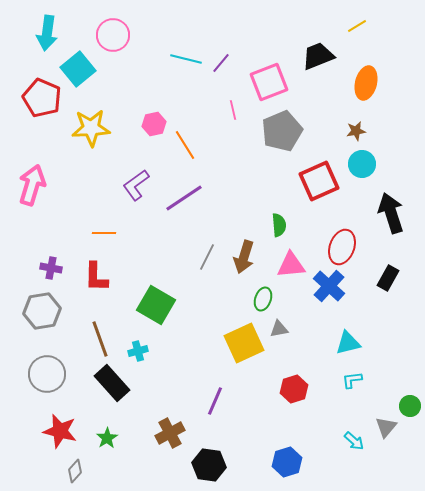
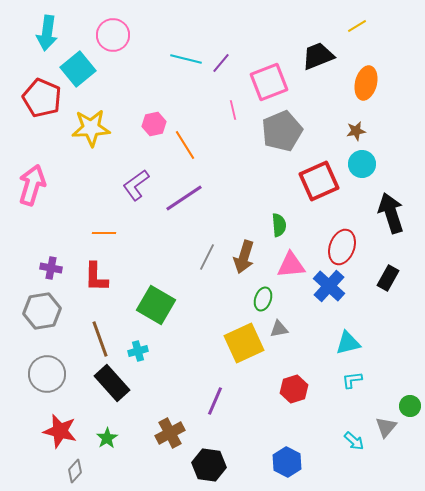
blue hexagon at (287, 462): rotated 16 degrees counterclockwise
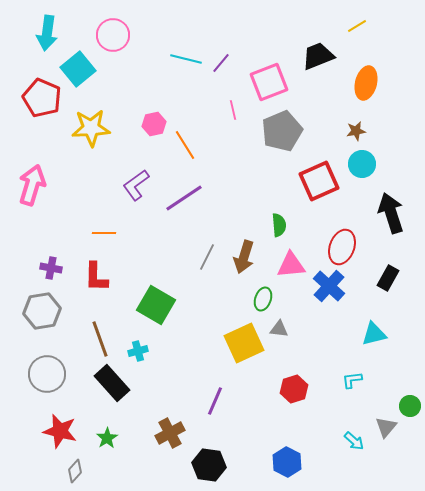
gray triangle at (279, 329): rotated 18 degrees clockwise
cyan triangle at (348, 343): moved 26 px right, 9 px up
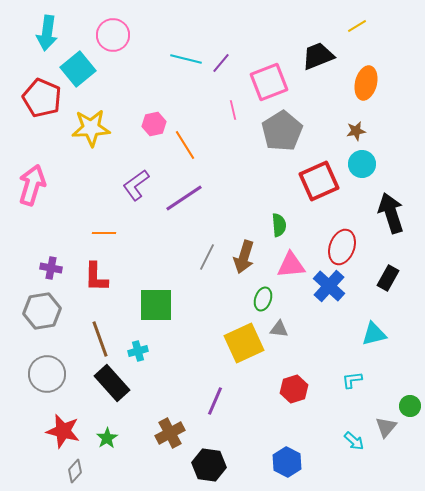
gray pentagon at (282, 131): rotated 9 degrees counterclockwise
green square at (156, 305): rotated 30 degrees counterclockwise
red star at (60, 431): moved 3 px right
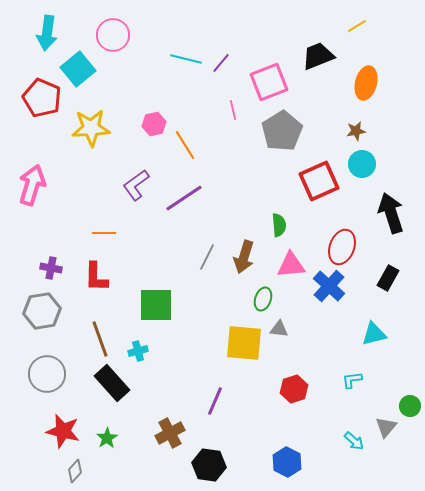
yellow square at (244, 343): rotated 30 degrees clockwise
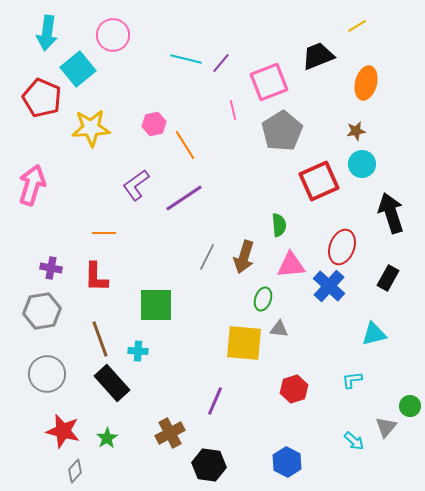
cyan cross at (138, 351): rotated 18 degrees clockwise
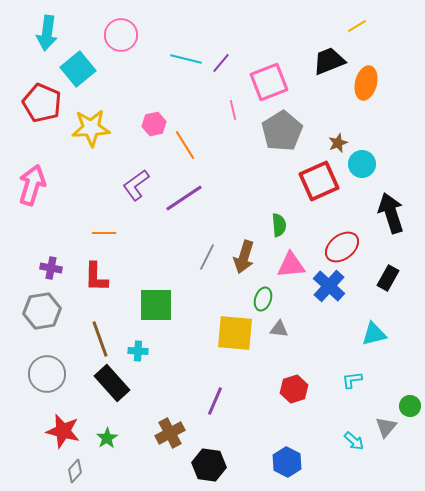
pink circle at (113, 35): moved 8 px right
black trapezoid at (318, 56): moved 11 px right, 5 px down
red pentagon at (42, 98): moved 5 px down
brown star at (356, 131): moved 18 px left, 12 px down; rotated 12 degrees counterclockwise
red ellipse at (342, 247): rotated 32 degrees clockwise
yellow square at (244, 343): moved 9 px left, 10 px up
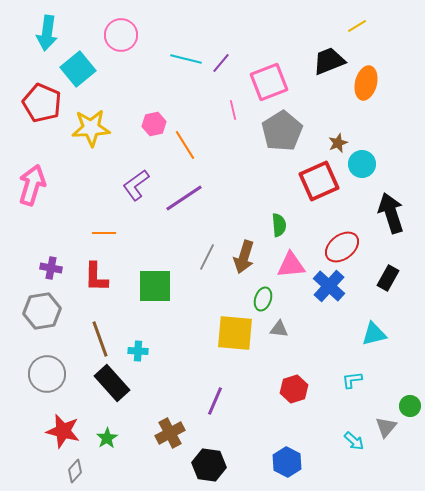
green square at (156, 305): moved 1 px left, 19 px up
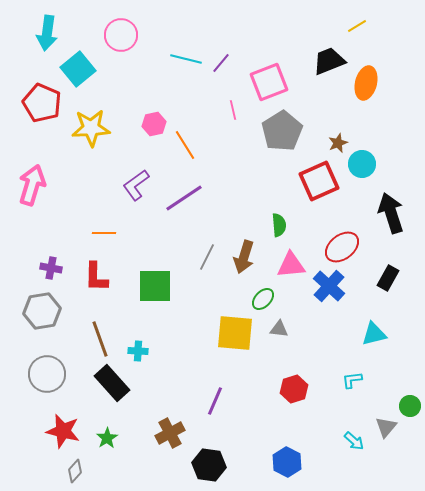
green ellipse at (263, 299): rotated 25 degrees clockwise
